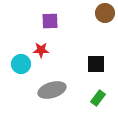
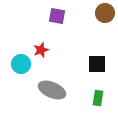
purple square: moved 7 px right, 5 px up; rotated 12 degrees clockwise
red star: rotated 21 degrees counterclockwise
black square: moved 1 px right
gray ellipse: rotated 40 degrees clockwise
green rectangle: rotated 28 degrees counterclockwise
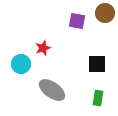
purple square: moved 20 px right, 5 px down
red star: moved 2 px right, 2 px up
gray ellipse: rotated 12 degrees clockwise
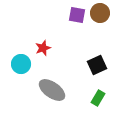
brown circle: moved 5 px left
purple square: moved 6 px up
black square: moved 1 px down; rotated 24 degrees counterclockwise
green rectangle: rotated 21 degrees clockwise
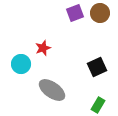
purple square: moved 2 px left, 2 px up; rotated 30 degrees counterclockwise
black square: moved 2 px down
green rectangle: moved 7 px down
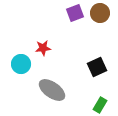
red star: rotated 14 degrees clockwise
green rectangle: moved 2 px right
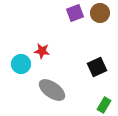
red star: moved 1 px left, 3 px down; rotated 14 degrees clockwise
green rectangle: moved 4 px right
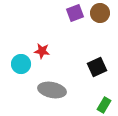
gray ellipse: rotated 24 degrees counterclockwise
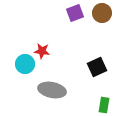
brown circle: moved 2 px right
cyan circle: moved 4 px right
green rectangle: rotated 21 degrees counterclockwise
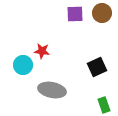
purple square: moved 1 px down; rotated 18 degrees clockwise
cyan circle: moved 2 px left, 1 px down
green rectangle: rotated 28 degrees counterclockwise
